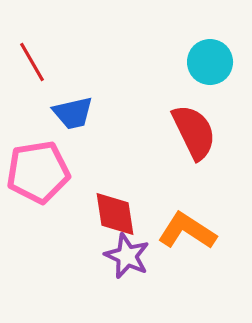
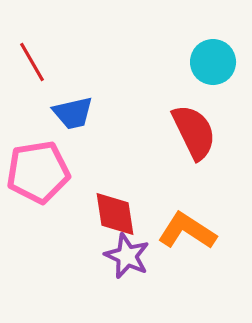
cyan circle: moved 3 px right
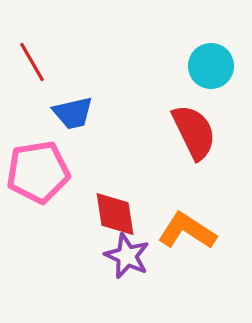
cyan circle: moved 2 px left, 4 px down
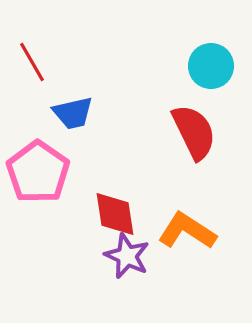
pink pentagon: rotated 28 degrees counterclockwise
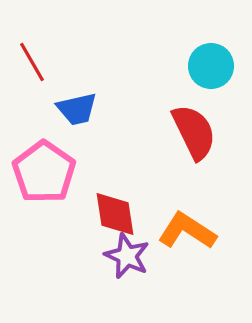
blue trapezoid: moved 4 px right, 4 px up
pink pentagon: moved 6 px right
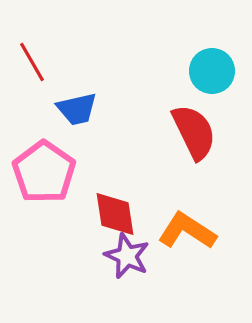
cyan circle: moved 1 px right, 5 px down
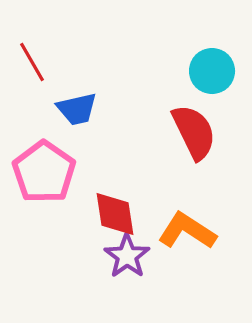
purple star: rotated 12 degrees clockwise
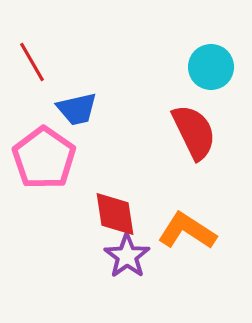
cyan circle: moved 1 px left, 4 px up
pink pentagon: moved 14 px up
